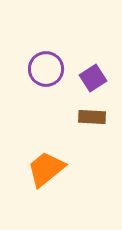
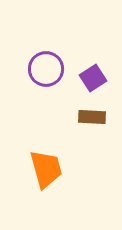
orange trapezoid: rotated 114 degrees clockwise
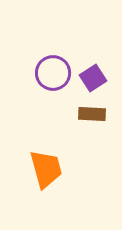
purple circle: moved 7 px right, 4 px down
brown rectangle: moved 3 px up
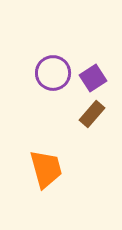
brown rectangle: rotated 52 degrees counterclockwise
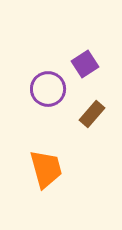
purple circle: moved 5 px left, 16 px down
purple square: moved 8 px left, 14 px up
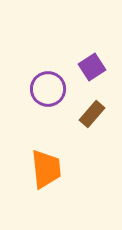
purple square: moved 7 px right, 3 px down
orange trapezoid: rotated 9 degrees clockwise
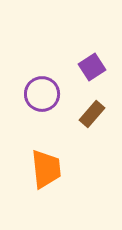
purple circle: moved 6 px left, 5 px down
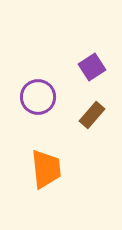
purple circle: moved 4 px left, 3 px down
brown rectangle: moved 1 px down
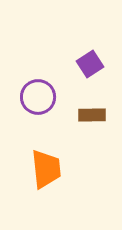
purple square: moved 2 px left, 3 px up
brown rectangle: rotated 48 degrees clockwise
